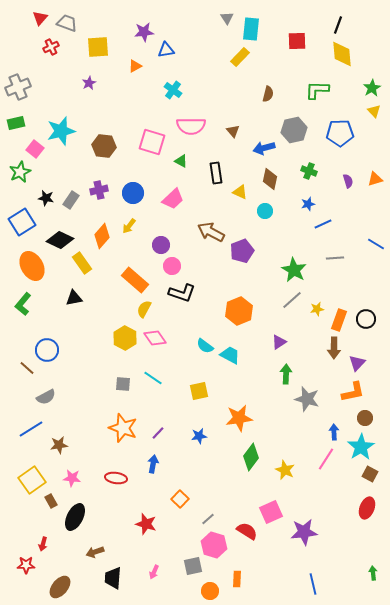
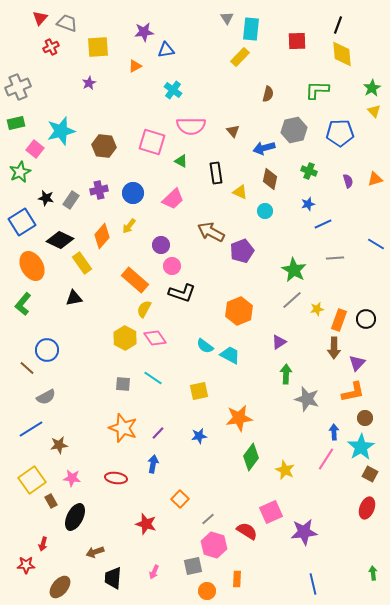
orange circle at (210, 591): moved 3 px left
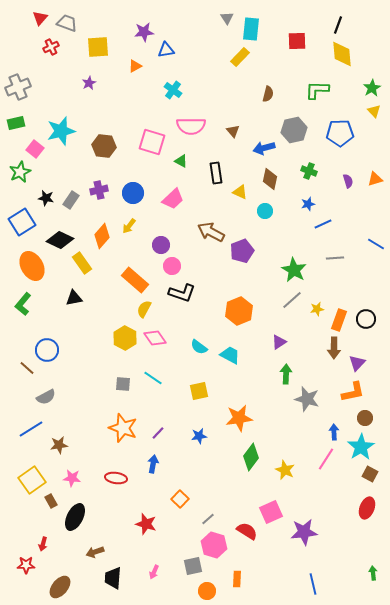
cyan semicircle at (205, 346): moved 6 px left, 1 px down
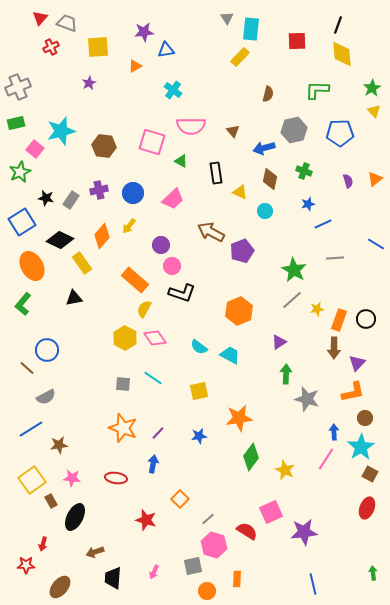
green cross at (309, 171): moved 5 px left
orange triangle at (375, 179): rotated 21 degrees counterclockwise
red star at (146, 524): moved 4 px up
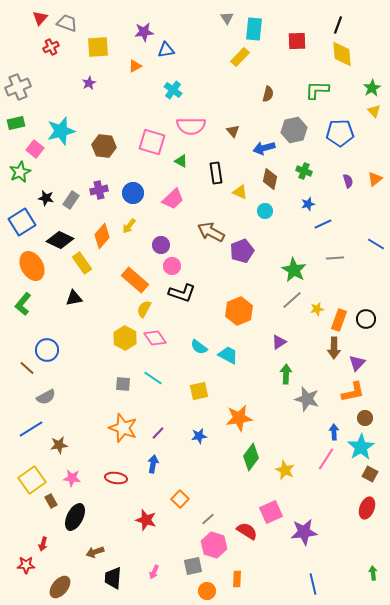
cyan rectangle at (251, 29): moved 3 px right
cyan trapezoid at (230, 355): moved 2 px left
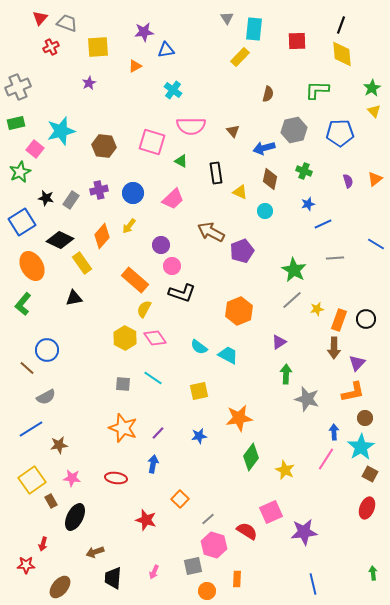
black line at (338, 25): moved 3 px right
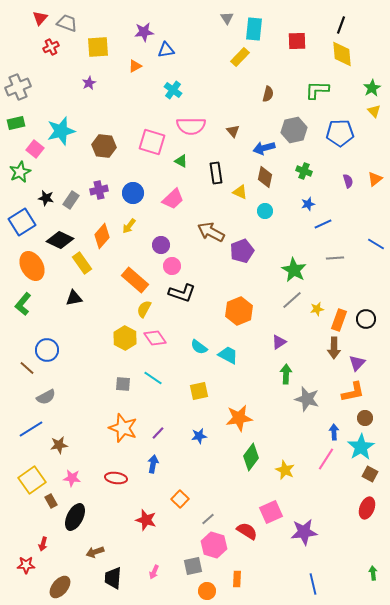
brown diamond at (270, 179): moved 5 px left, 2 px up
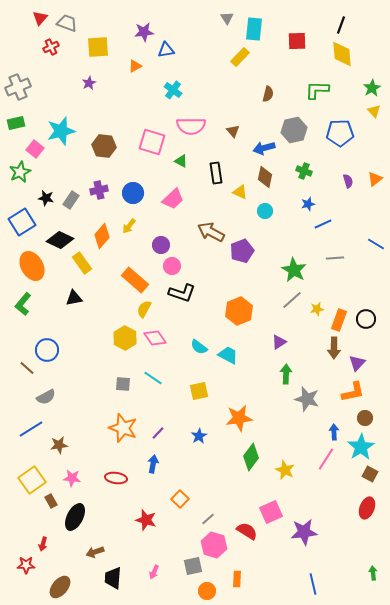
blue star at (199, 436): rotated 21 degrees counterclockwise
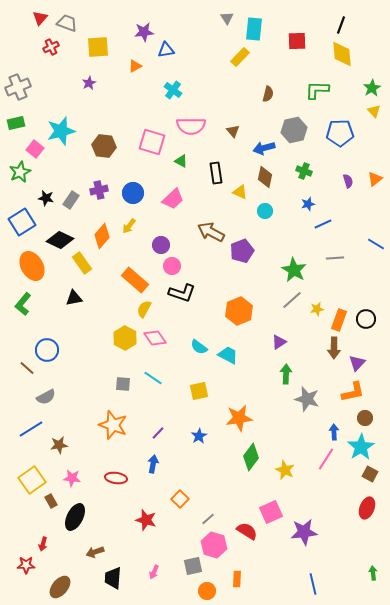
orange star at (123, 428): moved 10 px left, 3 px up
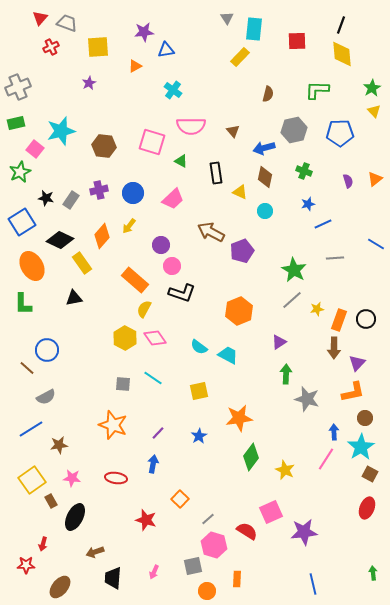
green L-shape at (23, 304): rotated 40 degrees counterclockwise
